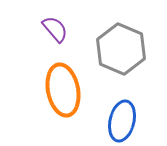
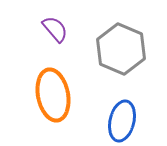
orange ellipse: moved 10 px left, 5 px down
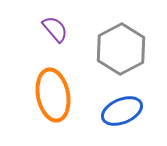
gray hexagon: rotated 9 degrees clockwise
blue ellipse: moved 10 px up; rotated 54 degrees clockwise
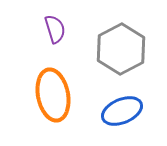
purple semicircle: rotated 24 degrees clockwise
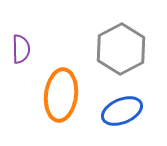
purple semicircle: moved 34 px left, 20 px down; rotated 16 degrees clockwise
orange ellipse: moved 8 px right; rotated 18 degrees clockwise
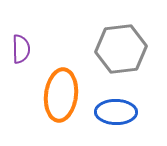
gray hexagon: rotated 21 degrees clockwise
blue ellipse: moved 6 px left, 1 px down; rotated 24 degrees clockwise
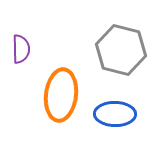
gray hexagon: moved 1 px down; rotated 21 degrees clockwise
blue ellipse: moved 1 px left, 2 px down
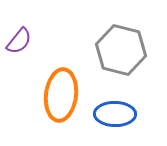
purple semicircle: moved 2 px left, 8 px up; rotated 40 degrees clockwise
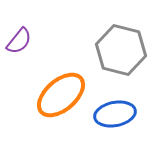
orange ellipse: rotated 42 degrees clockwise
blue ellipse: rotated 12 degrees counterclockwise
